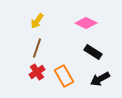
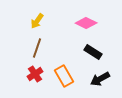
red cross: moved 2 px left, 2 px down
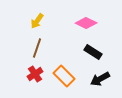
orange rectangle: rotated 15 degrees counterclockwise
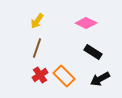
red cross: moved 5 px right, 1 px down
